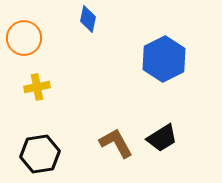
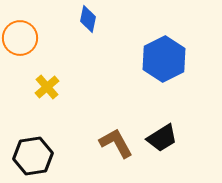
orange circle: moved 4 px left
yellow cross: moved 10 px right; rotated 30 degrees counterclockwise
black hexagon: moved 7 px left, 2 px down
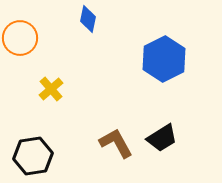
yellow cross: moved 4 px right, 2 px down
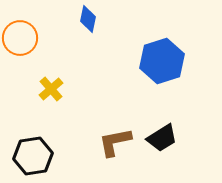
blue hexagon: moved 2 px left, 2 px down; rotated 9 degrees clockwise
brown L-shape: moved 1 px left, 1 px up; rotated 72 degrees counterclockwise
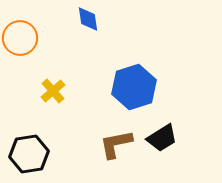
blue diamond: rotated 20 degrees counterclockwise
blue hexagon: moved 28 px left, 26 px down
yellow cross: moved 2 px right, 2 px down
brown L-shape: moved 1 px right, 2 px down
black hexagon: moved 4 px left, 2 px up
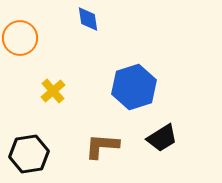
brown L-shape: moved 14 px left, 2 px down; rotated 15 degrees clockwise
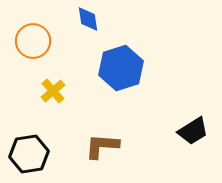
orange circle: moved 13 px right, 3 px down
blue hexagon: moved 13 px left, 19 px up
black trapezoid: moved 31 px right, 7 px up
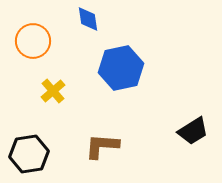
blue hexagon: rotated 6 degrees clockwise
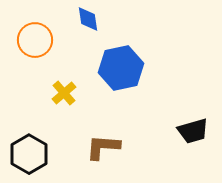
orange circle: moved 2 px right, 1 px up
yellow cross: moved 11 px right, 2 px down
black trapezoid: rotated 16 degrees clockwise
brown L-shape: moved 1 px right, 1 px down
black hexagon: rotated 21 degrees counterclockwise
